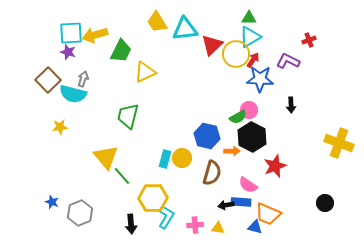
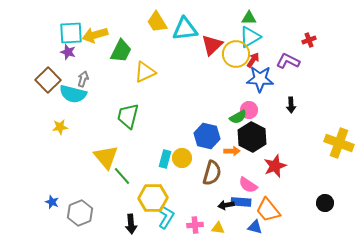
orange trapezoid at (268, 214): moved 4 px up; rotated 28 degrees clockwise
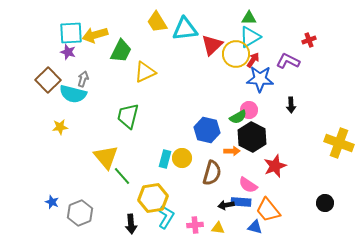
blue hexagon at (207, 136): moved 6 px up
yellow hexagon at (153, 198): rotated 8 degrees counterclockwise
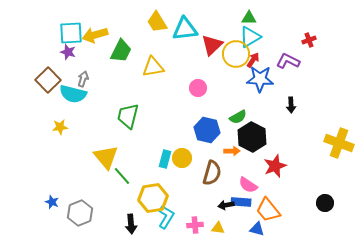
yellow triangle at (145, 72): moved 8 px right, 5 px up; rotated 15 degrees clockwise
pink circle at (249, 110): moved 51 px left, 22 px up
blue triangle at (255, 227): moved 2 px right, 2 px down
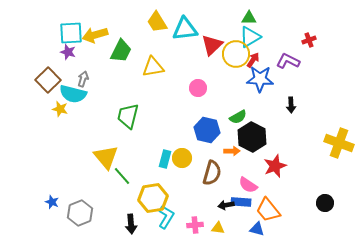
yellow star at (60, 127): moved 18 px up; rotated 21 degrees clockwise
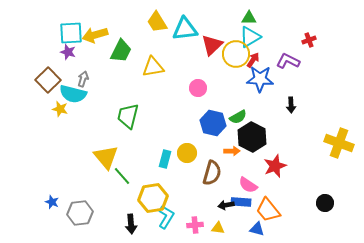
blue hexagon at (207, 130): moved 6 px right, 7 px up
yellow circle at (182, 158): moved 5 px right, 5 px up
gray hexagon at (80, 213): rotated 15 degrees clockwise
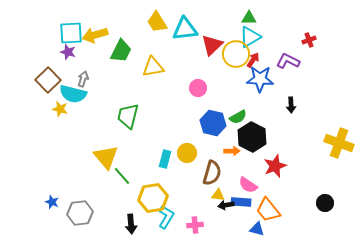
yellow triangle at (218, 228): moved 33 px up
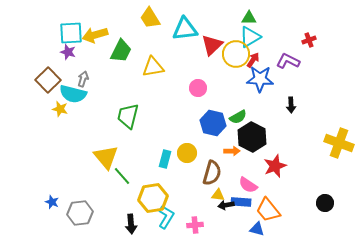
yellow trapezoid at (157, 22): moved 7 px left, 4 px up
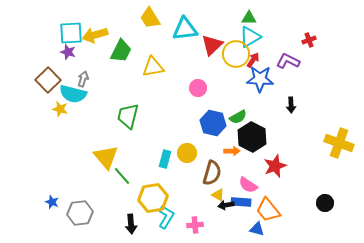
yellow triangle at (218, 195): rotated 24 degrees clockwise
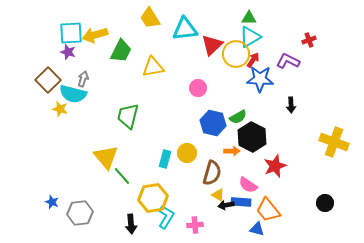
yellow cross at (339, 143): moved 5 px left, 1 px up
